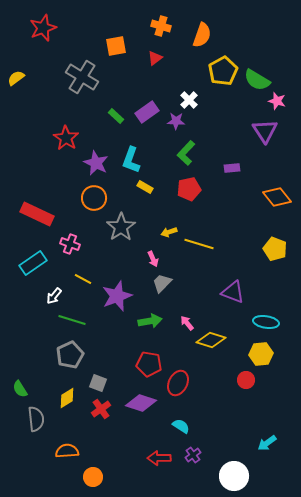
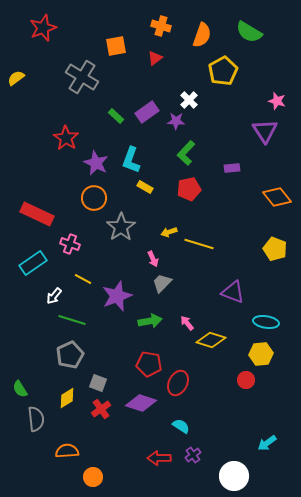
green semicircle at (257, 80): moved 8 px left, 48 px up
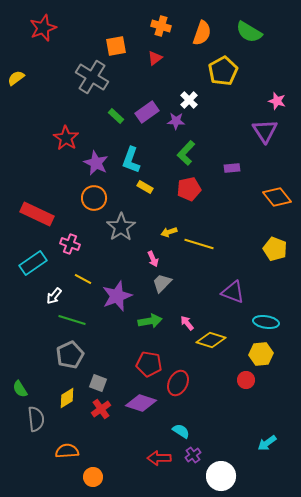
orange semicircle at (202, 35): moved 2 px up
gray cross at (82, 77): moved 10 px right
cyan semicircle at (181, 426): moved 5 px down
white circle at (234, 476): moved 13 px left
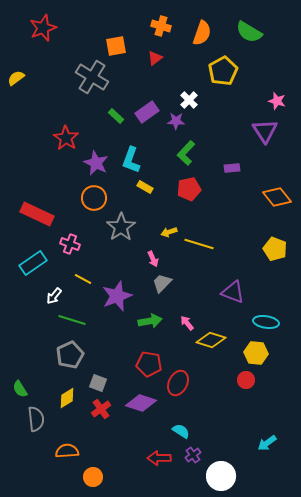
yellow hexagon at (261, 354): moved 5 px left, 1 px up; rotated 10 degrees clockwise
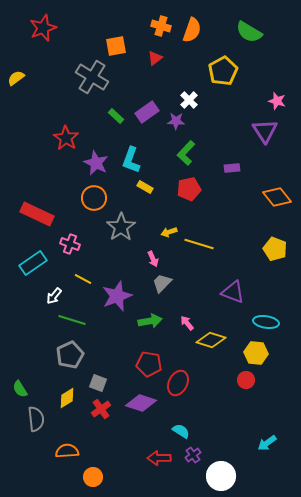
orange semicircle at (202, 33): moved 10 px left, 3 px up
